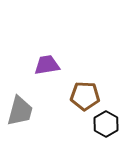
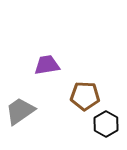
gray trapezoid: rotated 140 degrees counterclockwise
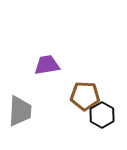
gray trapezoid: rotated 128 degrees clockwise
black hexagon: moved 4 px left, 9 px up
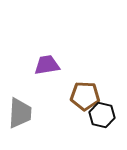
gray trapezoid: moved 2 px down
black hexagon: rotated 15 degrees counterclockwise
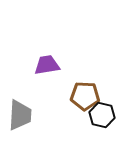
gray trapezoid: moved 2 px down
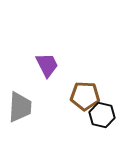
purple trapezoid: rotated 72 degrees clockwise
gray trapezoid: moved 8 px up
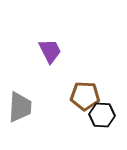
purple trapezoid: moved 3 px right, 14 px up
black hexagon: rotated 10 degrees counterclockwise
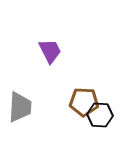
brown pentagon: moved 1 px left, 6 px down
black hexagon: moved 2 px left
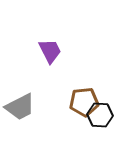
brown pentagon: rotated 8 degrees counterclockwise
gray trapezoid: rotated 60 degrees clockwise
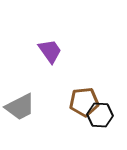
purple trapezoid: rotated 8 degrees counterclockwise
